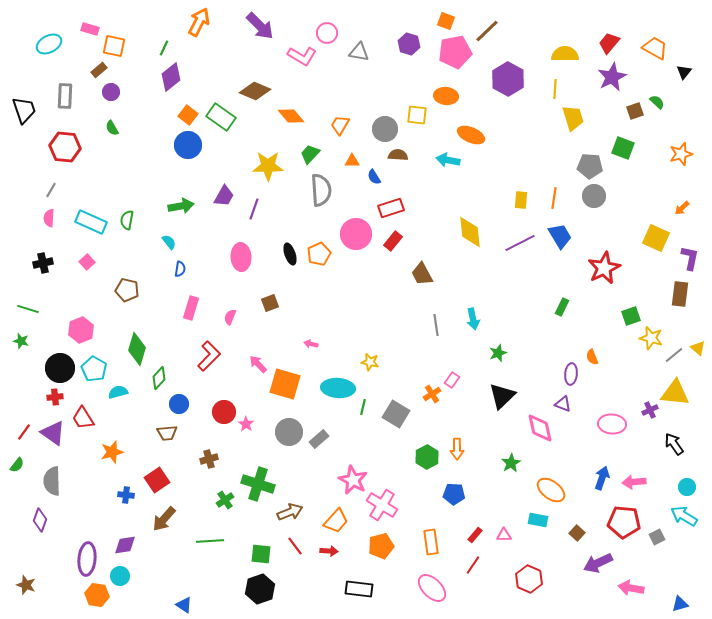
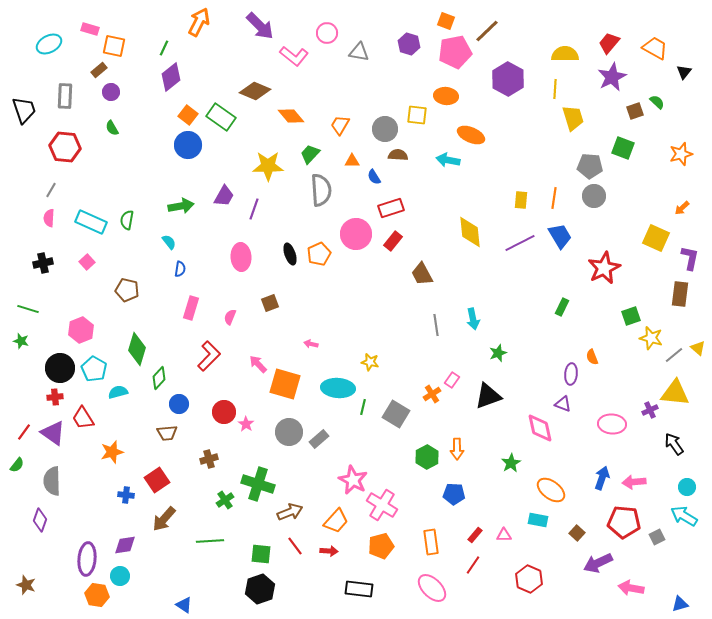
pink L-shape at (302, 56): moved 8 px left; rotated 8 degrees clockwise
black triangle at (502, 396): moved 14 px left; rotated 24 degrees clockwise
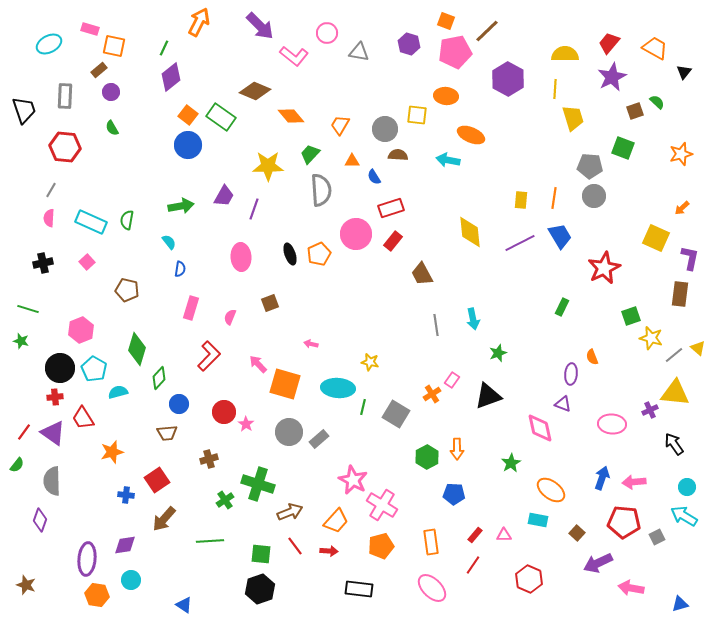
cyan circle at (120, 576): moved 11 px right, 4 px down
